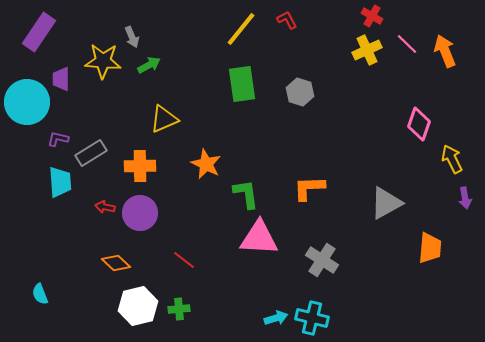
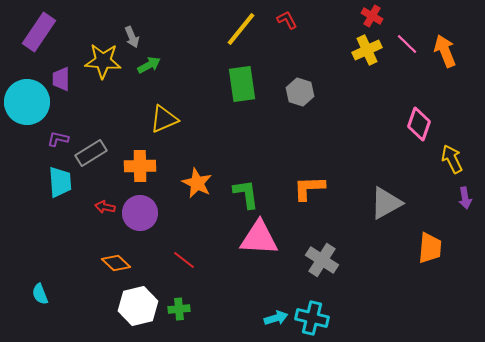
orange star: moved 9 px left, 19 px down
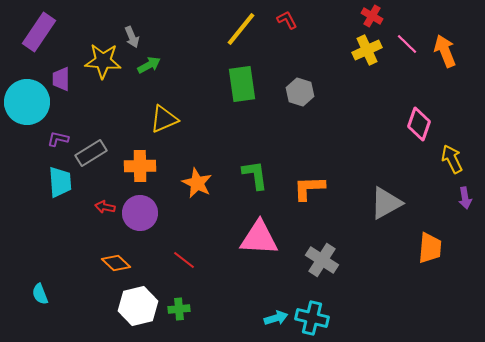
green L-shape: moved 9 px right, 19 px up
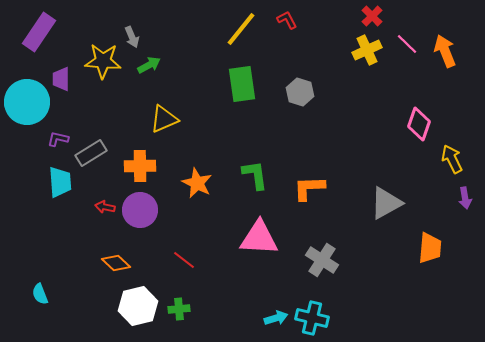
red cross: rotated 15 degrees clockwise
purple circle: moved 3 px up
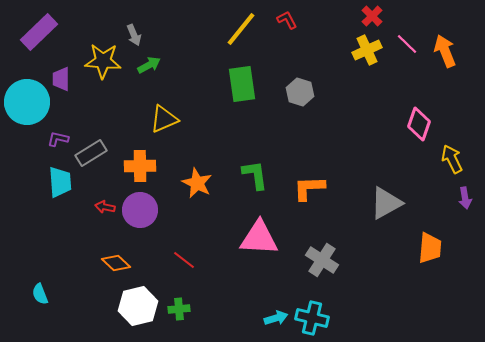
purple rectangle: rotated 12 degrees clockwise
gray arrow: moved 2 px right, 2 px up
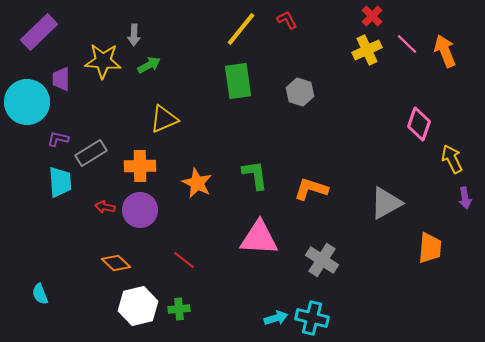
gray arrow: rotated 25 degrees clockwise
green rectangle: moved 4 px left, 3 px up
orange L-shape: moved 2 px right, 1 px down; rotated 20 degrees clockwise
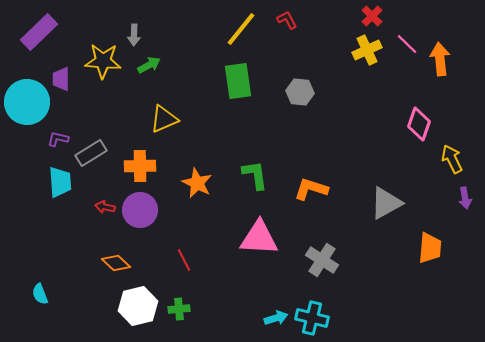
orange arrow: moved 5 px left, 8 px down; rotated 16 degrees clockwise
gray hexagon: rotated 12 degrees counterclockwise
red line: rotated 25 degrees clockwise
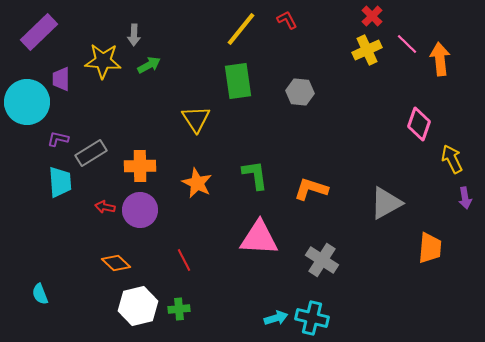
yellow triangle: moved 32 px right; rotated 40 degrees counterclockwise
